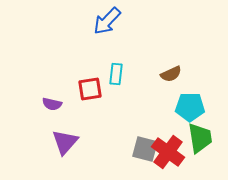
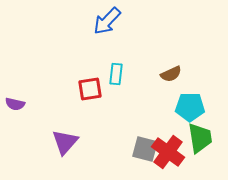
purple semicircle: moved 37 px left
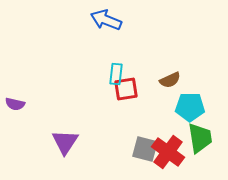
blue arrow: moved 1 px left, 1 px up; rotated 68 degrees clockwise
brown semicircle: moved 1 px left, 6 px down
red square: moved 36 px right
purple triangle: rotated 8 degrees counterclockwise
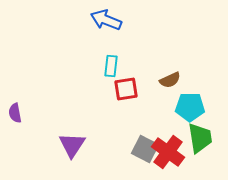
cyan rectangle: moved 5 px left, 8 px up
purple semicircle: moved 9 px down; rotated 66 degrees clockwise
purple triangle: moved 7 px right, 3 px down
gray square: rotated 12 degrees clockwise
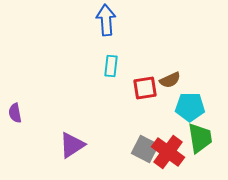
blue arrow: rotated 64 degrees clockwise
red square: moved 19 px right, 1 px up
purple triangle: rotated 24 degrees clockwise
